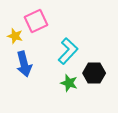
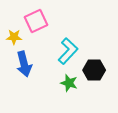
yellow star: moved 1 px left, 1 px down; rotated 14 degrees counterclockwise
black hexagon: moved 3 px up
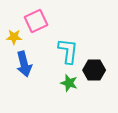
cyan L-shape: rotated 36 degrees counterclockwise
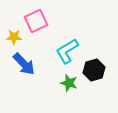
cyan L-shape: moved 1 px left; rotated 128 degrees counterclockwise
blue arrow: rotated 30 degrees counterclockwise
black hexagon: rotated 15 degrees counterclockwise
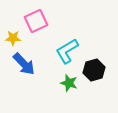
yellow star: moved 1 px left, 1 px down
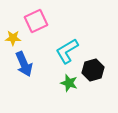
blue arrow: rotated 20 degrees clockwise
black hexagon: moved 1 px left
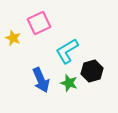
pink square: moved 3 px right, 2 px down
yellow star: rotated 21 degrees clockwise
blue arrow: moved 17 px right, 16 px down
black hexagon: moved 1 px left, 1 px down
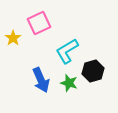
yellow star: rotated 14 degrees clockwise
black hexagon: moved 1 px right
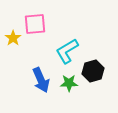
pink square: moved 4 px left, 1 px down; rotated 20 degrees clockwise
green star: rotated 18 degrees counterclockwise
